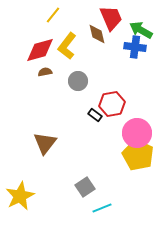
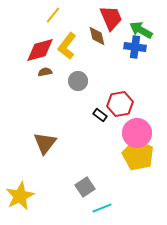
brown diamond: moved 2 px down
red hexagon: moved 8 px right
black rectangle: moved 5 px right
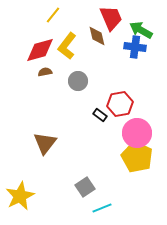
yellow pentagon: moved 1 px left, 2 px down
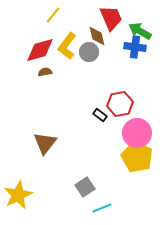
green arrow: moved 1 px left, 1 px down
gray circle: moved 11 px right, 29 px up
yellow star: moved 2 px left, 1 px up
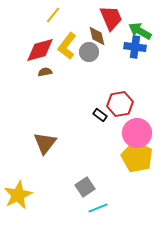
cyan line: moved 4 px left
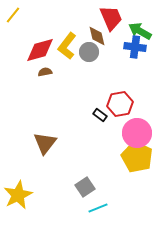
yellow line: moved 40 px left
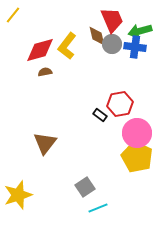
red trapezoid: moved 1 px right, 2 px down
green arrow: rotated 45 degrees counterclockwise
gray circle: moved 23 px right, 8 px up
yellow star: rotated 8 degrees clockwise
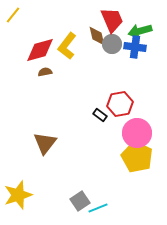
gray square: moved 5 px left, 14 px down
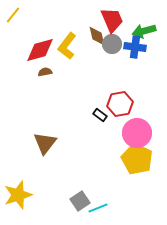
green arrow: moved 4 px right
yellow pentagon: moved 2 px down
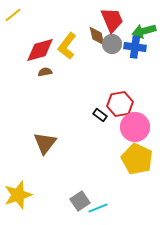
yellow line: rotated 12 degrees clockwise
pink circle: moved 2 px left, 6 px up
